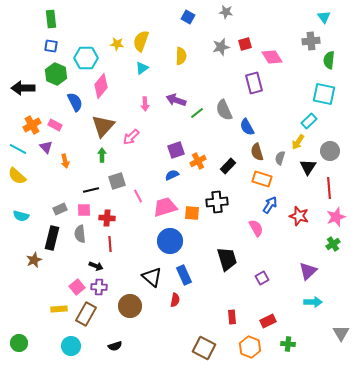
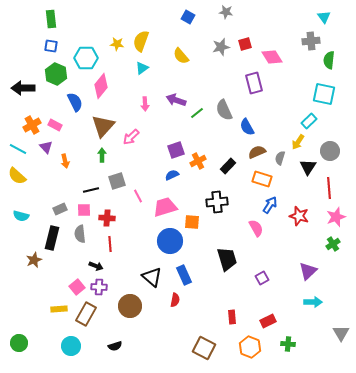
yellow semicircle at (181, 56): rotated 138 degrees clockwise
brown semicircle at (257, 152): rotated 84 degrees clockwise
orange square at (192, 213): moved 9 px down
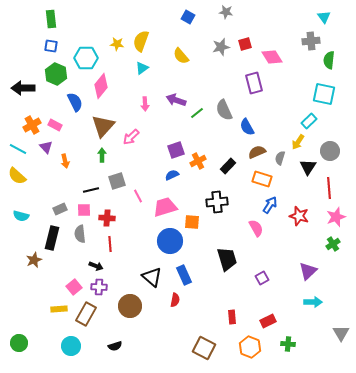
pink square at (77, 287): moved 3 px left
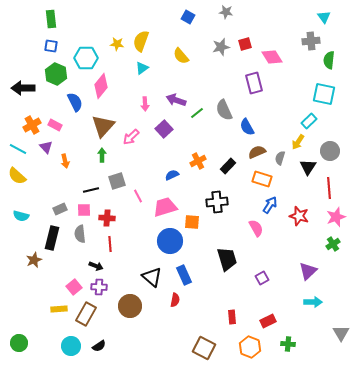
purple square at (176, 150): moved 12 px left, 21 px up; rotated 24 degrees counterclockwise
black semicircle at (115, 346): moved 16 px left; rotated 16 degrees counterclockwise
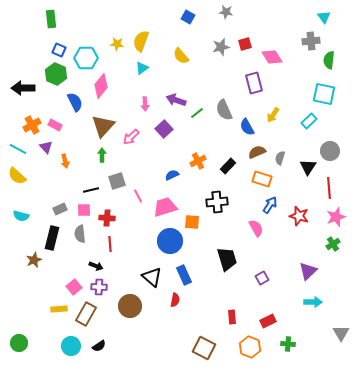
blue square at (51, 46): moved 8 px right, 4 px down; rotated 16 degrees clockwise
yellow arrow at (298, 142): moved 25 px left, 27 px up
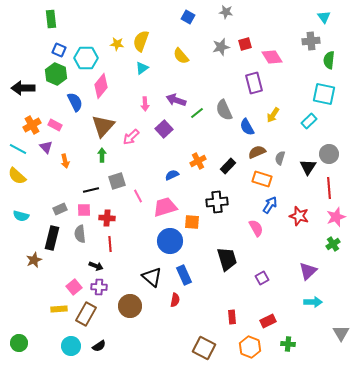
gray circle at (330, 151): moved 1 px left, 3 px down
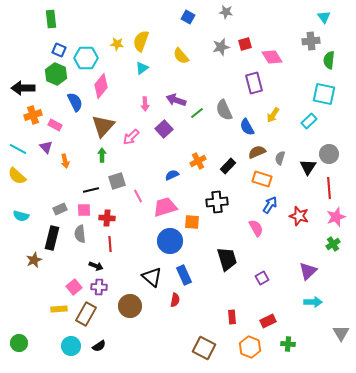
orange cross at (32, 125): moved 1 px right, 10 px up; rotated 12 degrees clockwise
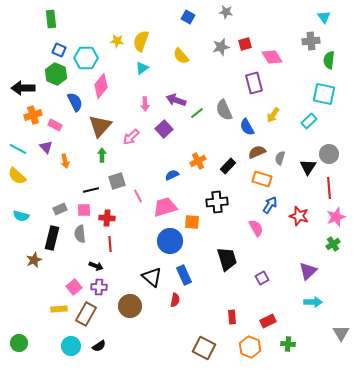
yellow star at (117, 44): moved 3 px up
brown triangle at (103, 126): moved 3 px left
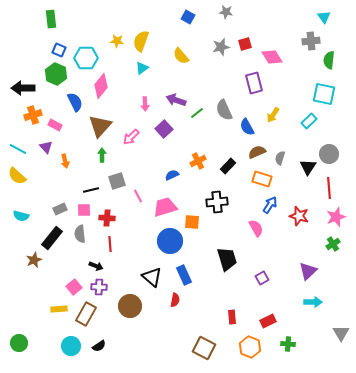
black rectangle at (52, 238): rotated 25 degrees clockwise
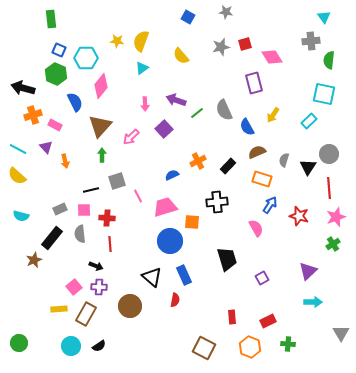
black arrow at (23, 88): rotated 15 degrees clockwise
gray semicircle at (280, 158): moved 4 px right, 2 px down
